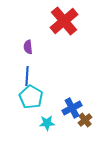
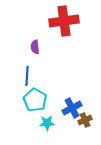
red cross: rotated 32 degrees clockwise
purple semicircle: moved 7 px right
cyan pentagon: moved 4 px right, 3 px down
brown cross: rotated 16 degrees clockwise
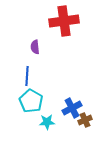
cyan pentagon: moved 4 px left, 1 px down
cyan star: moved 1 px up
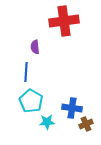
blue line: moved 1 px left, 4 px up
blue cross: rotated 36 degrees clockwise
brown cross: moved 1 px right, 4 px down
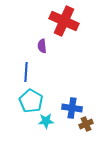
red cross: rotated 32 degrees clockwise
purple semicircle: moved 7 px right, 1 px up
cyan star: moved 1 px left, 1 px up
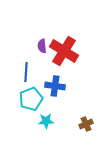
red cross: moved 30 px down; rotated 8 degrees clockwise
cyan pentagon: moved 2 px up; rotated 20 degrees clockwise
blue cross: moved 17 px left, 22 px up
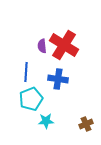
red cross: moved 6 px up
blue cross: moved 3 px right, 7 px up
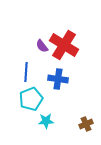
purple semicircle: rotated 32 degrees counterclockwise
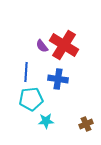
cyan pentagon: rotated 15 degrees clockwise
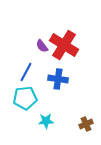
blue line: rotated 24 degrees clockwise
cyan pentagon: moved 6 px left, 1 px up
